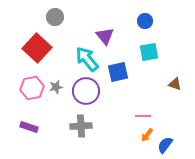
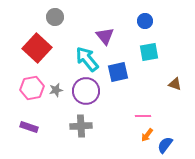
gray star: moved 3 px down
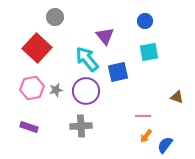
brown triangle: moved 2 px right, 13 px down
orange arrow: moved 1 px left, 1 px down
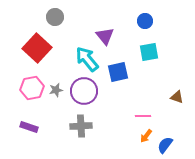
purple circle: moved 2 px left
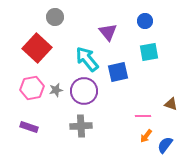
purple triangle: moved 3 px right, 4 px up
brown triangle: moved 6 px left, 7 px down
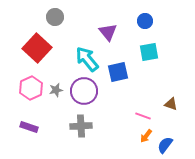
pink hexagon: moved 1 px left; rotated 15 degrees counterclockwise
pink line: rotated 21 degrees clockwise
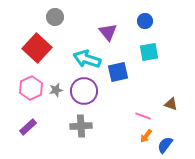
cyan arrow: rotated 32 degrees counterclockwise
purple rectangle: moved 1 px left; rotated 60 degrees counterclockwise
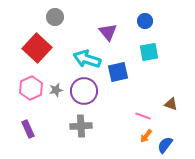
purple rectangle: moved 2 px down; rotated 72 degrees counterclockwise
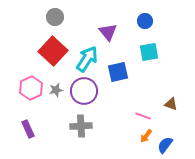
red square: moved 16 px right, 3 px down
cyan arrow: rotated 104 degrees clockwise
